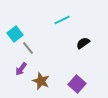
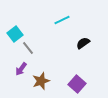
brown star: rotated 30 degrees clockwise
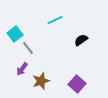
cyan line: moved 7 px left
black semicircle: moved 2 px left, 3 px up
purple arrow: moved 1 px right
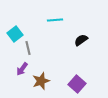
cyan line: rotated 21 degrees clockwise
gray line: rotated 24 degrees clockwise
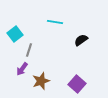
cyan line: moved 2 px down; rotated 14 degrees clockwise
gray line: moved 1 px right, 2 px down; rotated 32 degrees clockwise
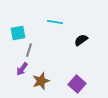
cyan square: moved 3 px right, 1 px up; rotated 28 degrees clockwise
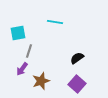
black semicircle: moved 4 px left, 18 px down
gray line: moved 1 px down
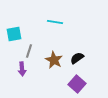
cyan square: moved 4 px left, 1 px down
purple arrow: rotated 40 degrees counterclockwise
brown star: moved 13 px right, 21 px up; rotated 24 degrees counterclockwise
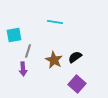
cyan square: moved 1 px down
gray line: moved 1 px left
black semicircle: moved 2 px left, 1 px up
purple arrow: moved 1 px right
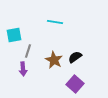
purple square: moved 2 px left
